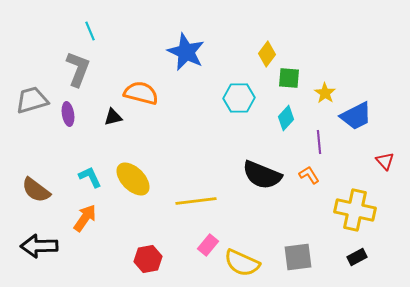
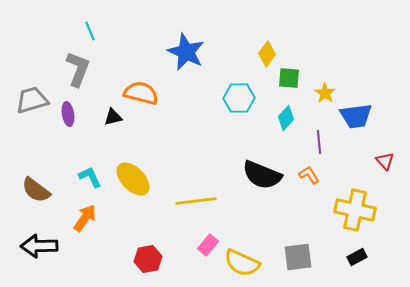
blue trapezoid: rotated 20 degrees clockwise
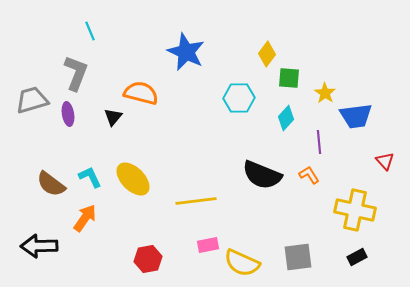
gray L-shape: moved 2 px left, 4 px down
black triangle: rotated 36 degrees counterclockwise
brown semicircle: moved 15 px right, 6 px up
pink rectangle: rotated 40 degrees clockwise
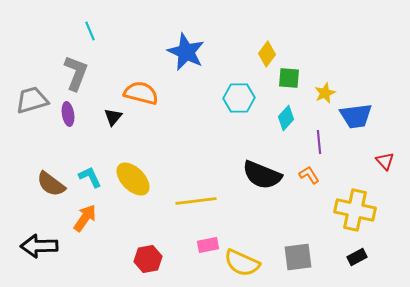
yellow star: rotated 15 degrees clockwise
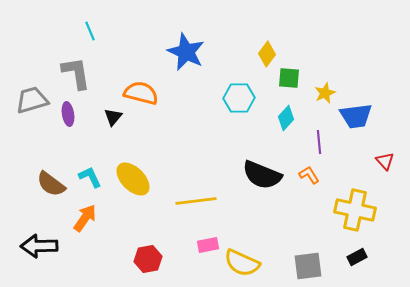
gray L-shape: rotated 30 degrees counterclockwise
gray square: moved 10 px right, 9 px down
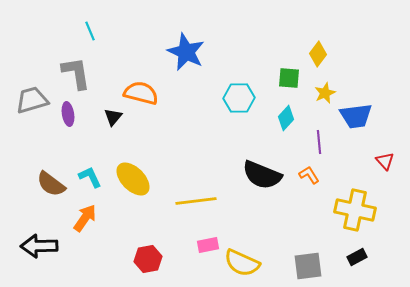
yellow diamond: moved 51 px right
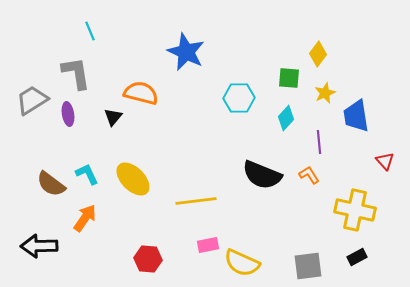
gray trapezoid: rotated 16 degrees counterclockwise
blue trapezoid: rotated 88 degrees clockwise
cyan L-shape: moved 3 px left, 3 px up
red hexagon: rotated 16 degrees clockwise
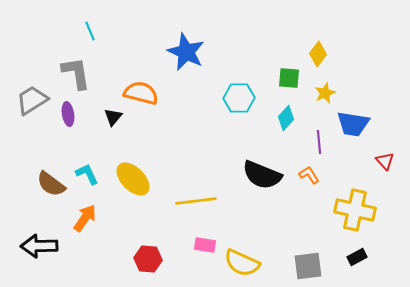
blue trapezoid: moved 3 px left, 8 px down; rotated 72 degrees counterclockwise
pink rectangle: moved 3 px left; rotated 20 degrees clockwise
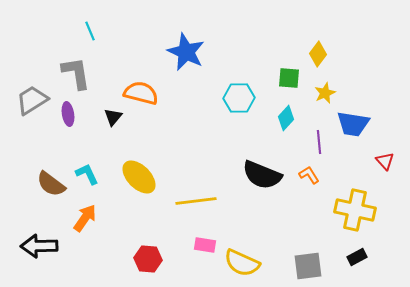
yellow ellipse: moved 6 px right, 2 px up
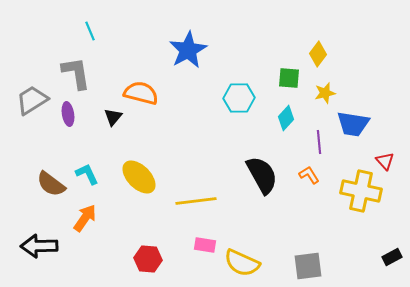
blue star: moved 2 px right, 2 px up; rotated 18 degrees clockwise
yellow star: rotated 10 degrees clockwise
black semicircle: rotated 141 degrees counterclockwise
yellow cross: moved 6 px right, 19 px up
black rectangle: moved 35 px right
